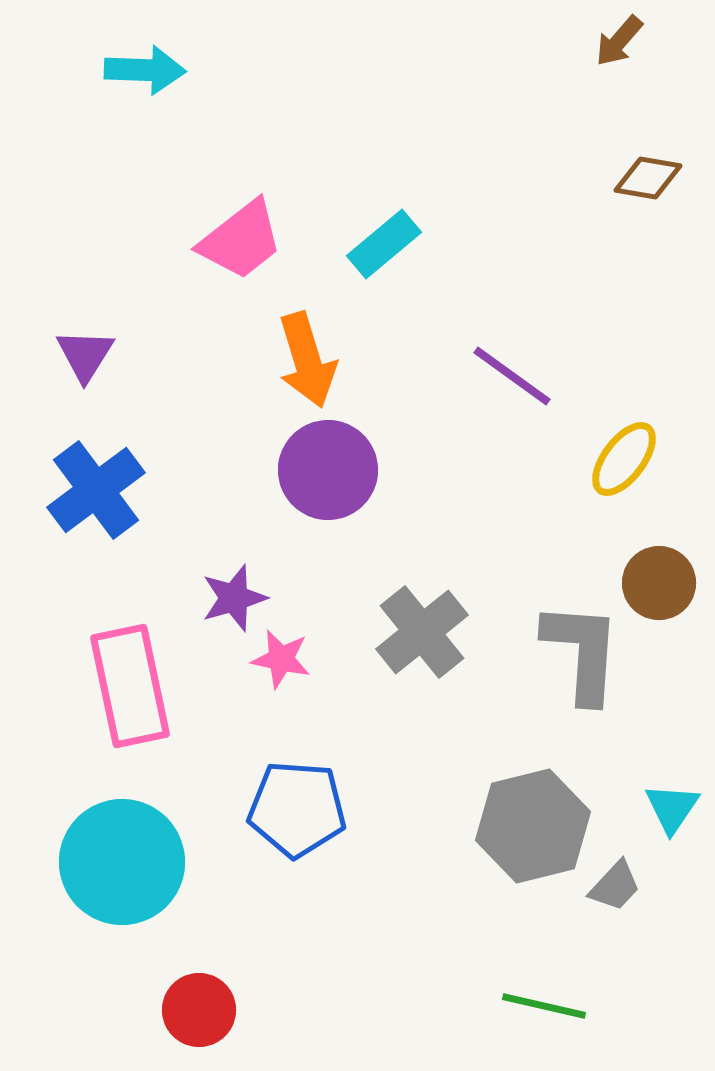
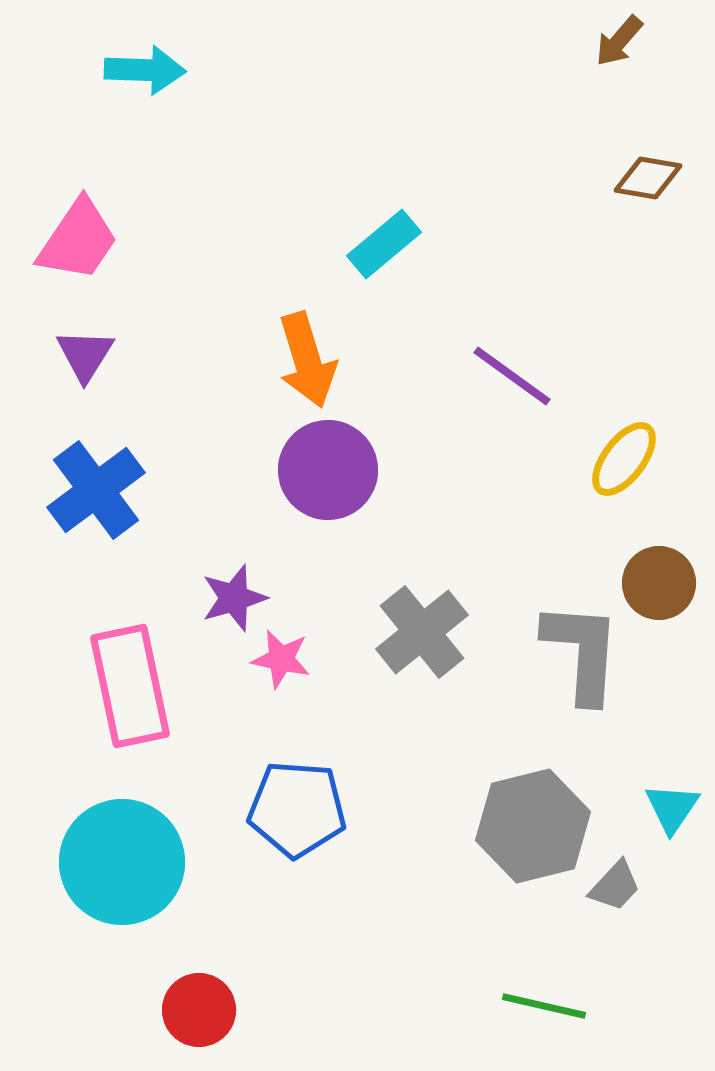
pink trapezoid: moved 163 px left; rotated 18 degrees counterclockwise
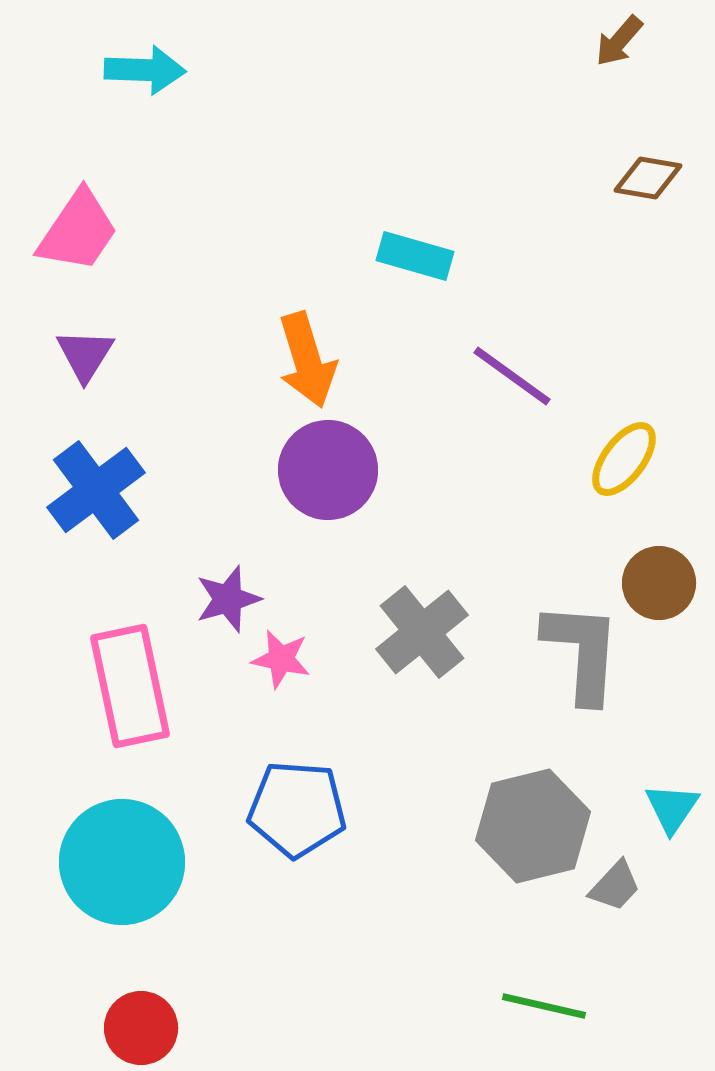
pink trapezoid: moved 9 px up
cyan rectangle: moved 31 px right, 12 px down; rotated 56 degrees clockwise
purple star: moved 6 px left, 1 px down
red circle: moved 58 px left, 18 px down
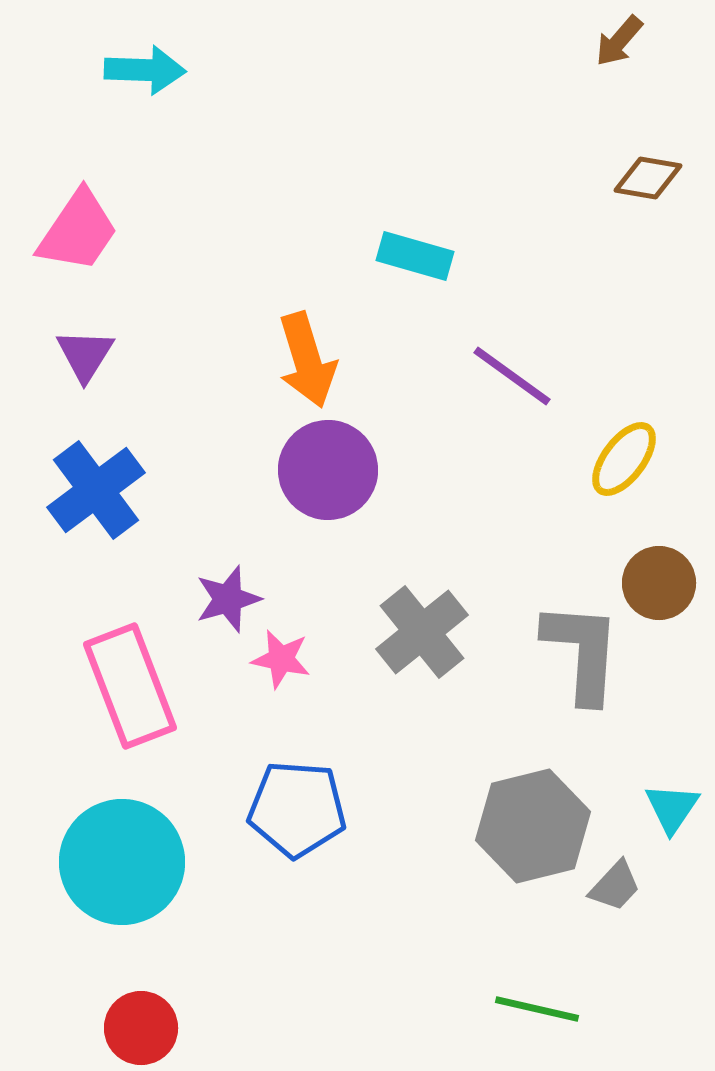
pink rectangle: rotated 9 degrees counterclockwise
green line: moved 7 px left, 3 px down
